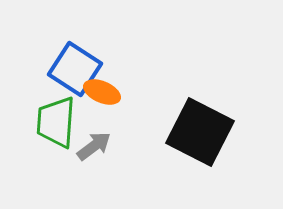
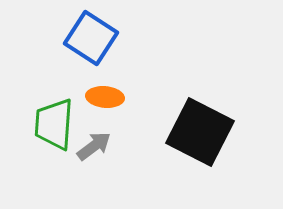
blue square: moved 16 px right, 31 px up
orange ellipse: moved 3 px right, 5 px down; rotated 18 degrees counterclockwise
green trapezoid: moved 2 px left, 2 px down
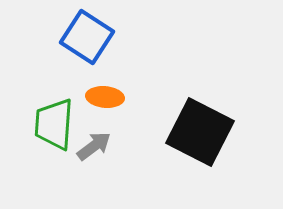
blue square: moved 4 px left, 1 px up
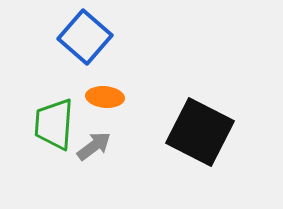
blue square: moved 2 px left; rotated 8 degrees clockwise
